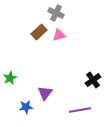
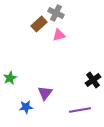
brown rectangle: moved 8 px up
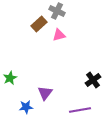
gray cross: moved 1 px right, 2 px up
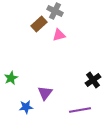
gray cross: moved 2 px left
green star: moved 1 px right
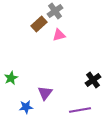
gray cross: rotated 28 degrees clockwise
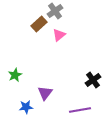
pink triangle: rotated 24 degrees counterclockwise
green star: moved 4 px right, 3 px up
